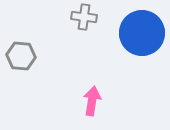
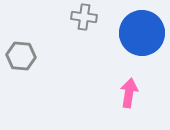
pink arrow: moved 37 px right, 8 px up
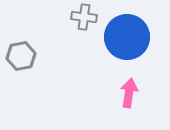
blue circle: moved 15 px left, 4 px down
gray hexagon: rotated 16 degrees counterclockwise
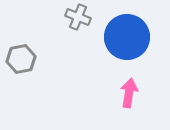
gray cross: moved 6 px left; rotated 15 degrees clockwise
gray hexagon: moved 3 px down
